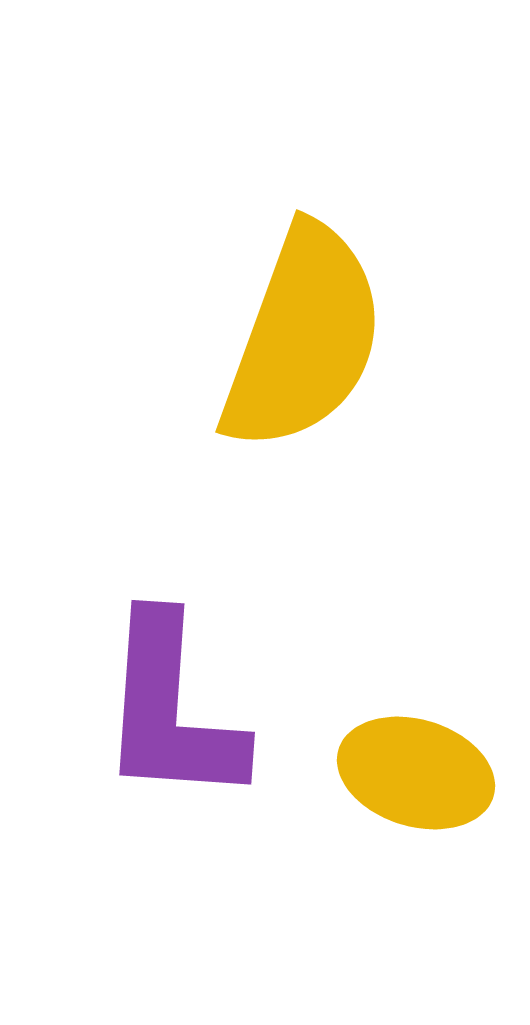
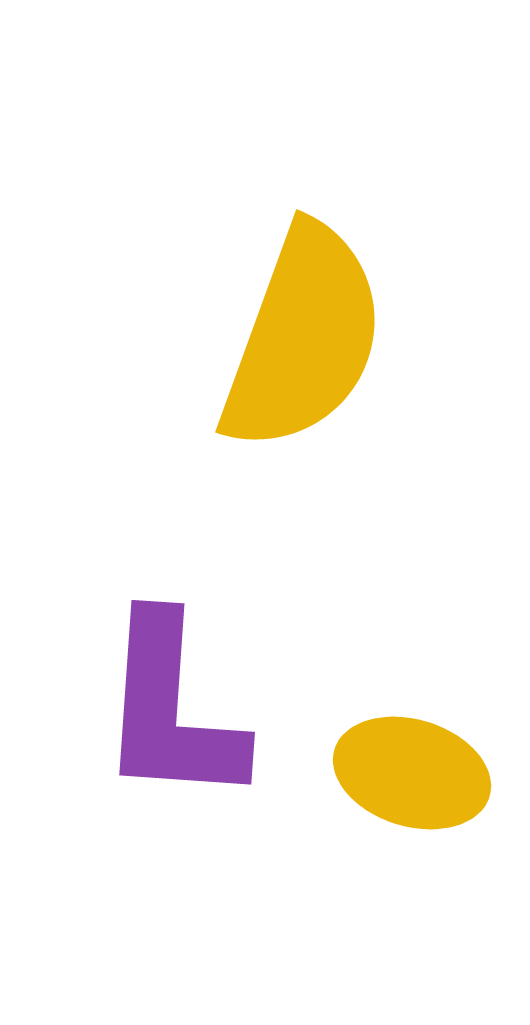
yellow ellipse: moved 4 px left
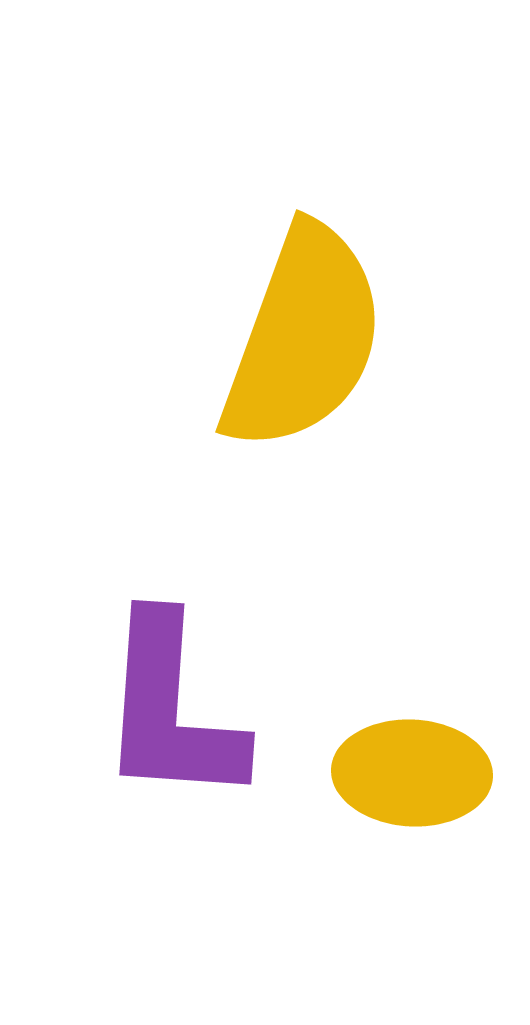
yellow ellipse: rotated 14 degrees counterclockwise
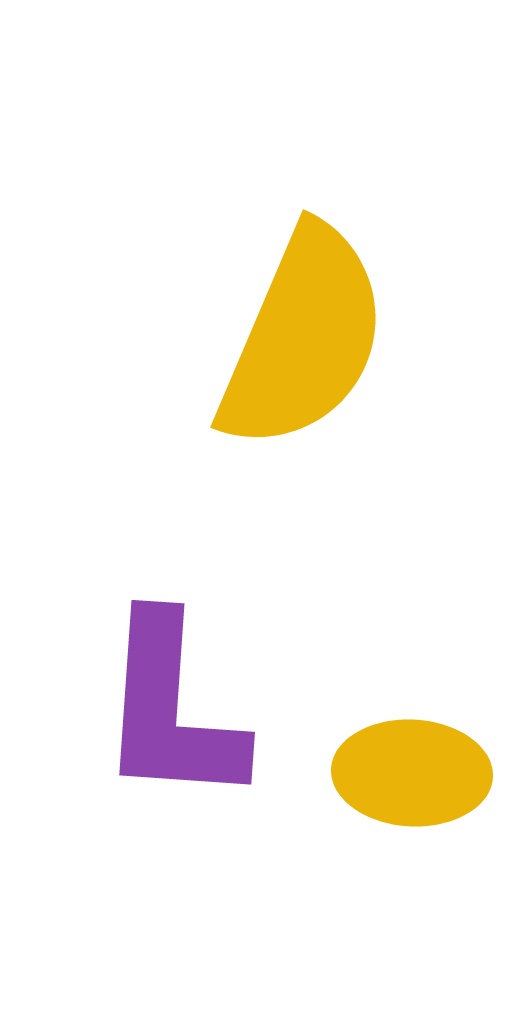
yellow semicircle: rotated 3 degrees clockwise
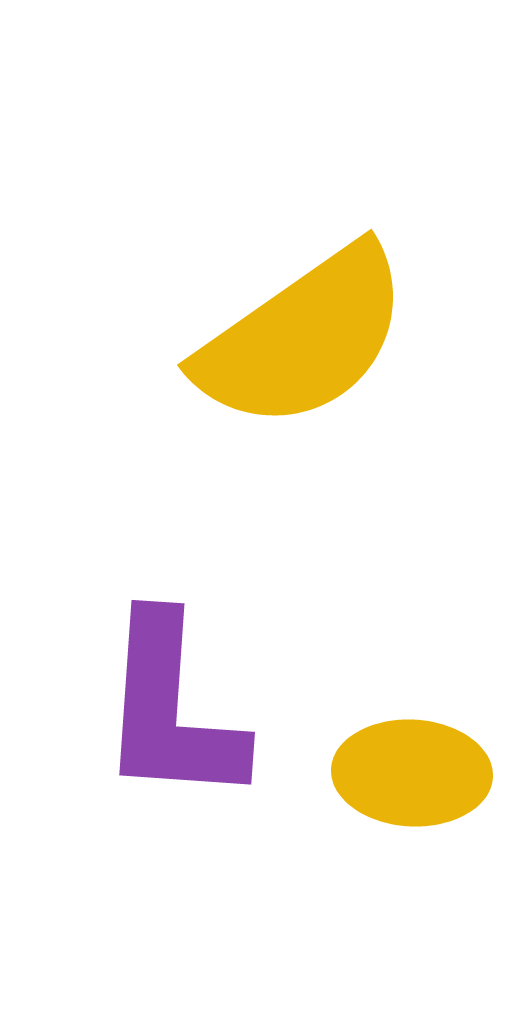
yellow semicircle: rotated 32 degrees clockwise
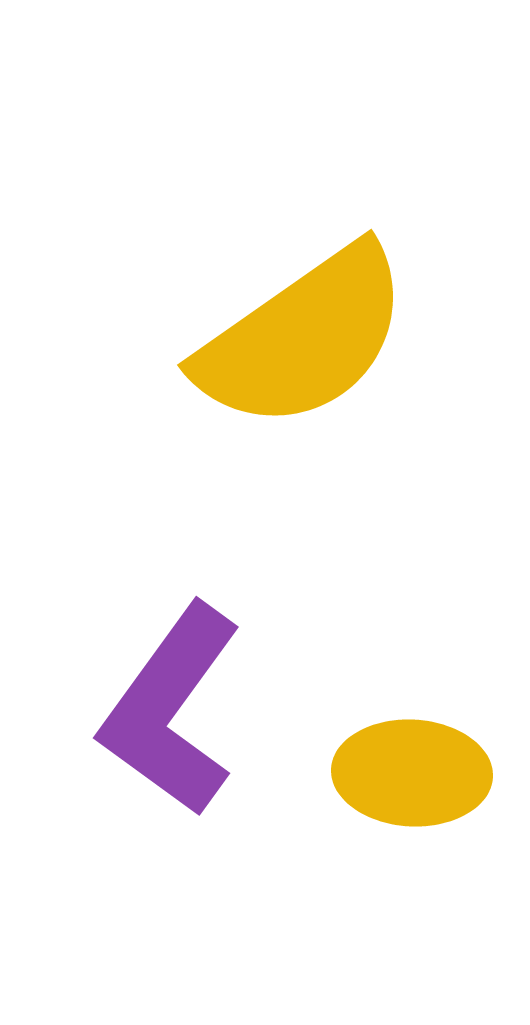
purple L-shape: rotated 32 degrees clockwise
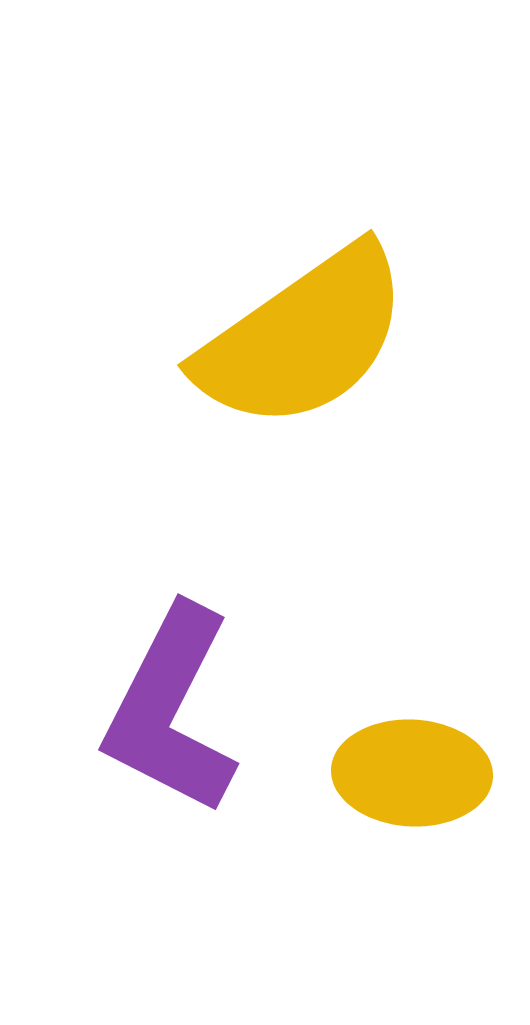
purple L-shape: rotated 9 degrees counterclockwise
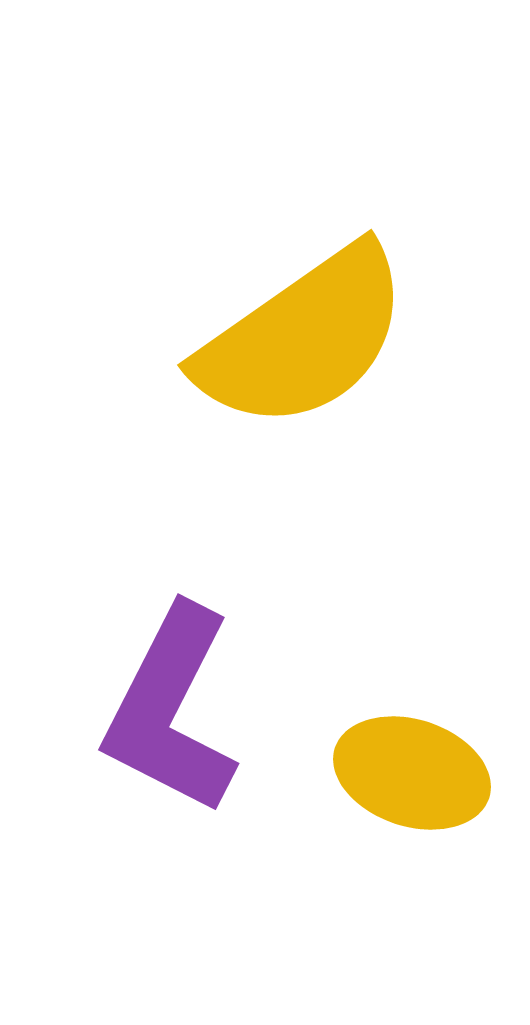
yellow ellipse: rotated 15 degrees clockwise
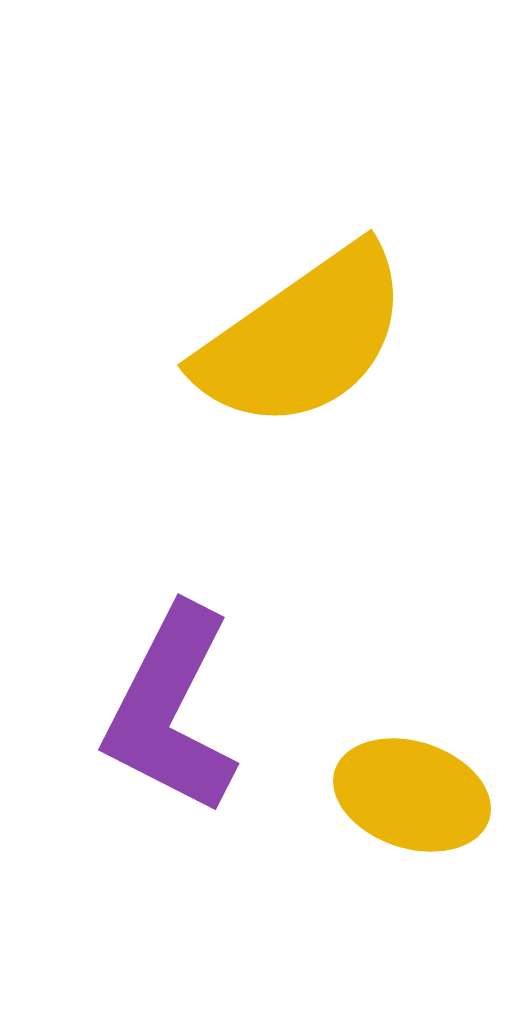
yellow ellipse: moved 22 px down
